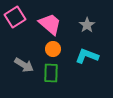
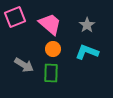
pink square: rotated 10 degrees clockwise
cyan L-shape: moved 4 px up
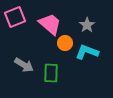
orange circle: moved 12 px right, 6 px up
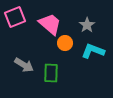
cyan L-shape: moved 6 px right, 1 px up
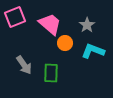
gray arrow: rotated 24 degrees clockwise
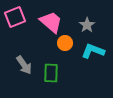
pink trapezoid: moved 1 px right, 2 px up
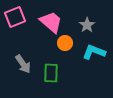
cyan L-shape: moved 1 px right, 1 px down
gray arrow: moved 1 px left, 1 px up
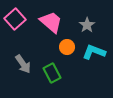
pink square: moved 2 px down; rotated 20 degrees counterclockwise
orange circle: moved 2 px right, 4 px down
green rectangle: moved 1 px right; rotated 30 degrees counterclockwise
